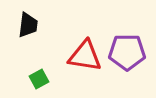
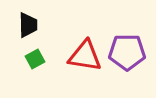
black trapezoid: rotated 8 degrees counterclockwise
green square: moved 4 px left, 20 px up
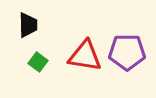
green square: moved 3 px right, 3 px down; rotated 24 degrees counterclockwise
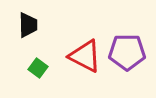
red triangle: rotated 18 degrees clockwise
green square: moved 6 px down
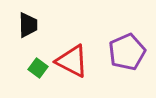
purple pentagon: rotated 24 degrees counterclockwise
red triangle: moved 13 px left, 5 px down
